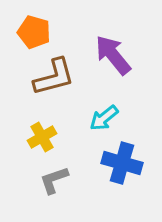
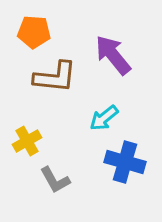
orange pentagon: rotated 12 degrees counterclockwise
brown L-shape: moved 1 px right; rotated 21 degrees clockwise
yellow cross: moved 15 px left, 4 px down
blue cross: moved 3 px right, 1 px up
gray L-shape: moved 1 px right; rotated 100 degrees counterclockwise
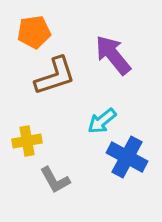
orange pentagon: rotated 12 degrees counterclockwise
brown L-shape: moved 1 px up; rotated 24 degrees counterclockwise
cyan arrow: moved 2 px left, 3 px down
yellow cross: rotated 20 degrees clockwise
blue cross: moved 2 px right, 5 px up; rotated 12 degrees clockwise
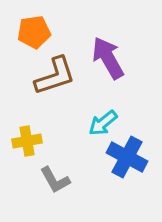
purple arrow: moved 5 px left, 3 px down; rotated 9 degrees clockwise
cyan arrow: moved 1 px right, 2 px down
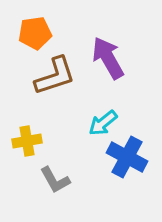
orange pentagon: moved 1 px right, 1 px down
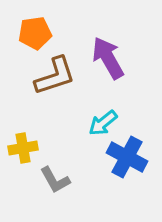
yellow cross: moved 4 px left, 7 px down
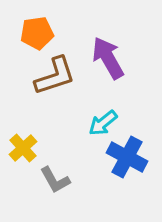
orange pentagon: moved 2 px right
yellow cross: rotated 32 degrees counterclockwise
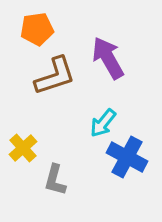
orange pentagon: moved 4 px up
cyan arrow: rotated 12 degrees counterclockwise
gray L-shape: rotated 44 degrees clockwise
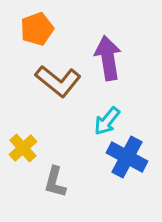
orange pentagon: rotated 12 degrees counterclockwise
purple arrow: rotated 21 degrees clockwise
brown L-shape: moved 3 px right, 5 px down; rotated 57 degrees clockwise
cyan arrow: moved 4 px right, 2 px up
gray L-shape: moved 2 px down
